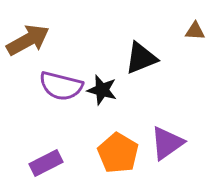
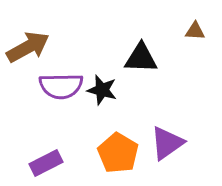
brown arrow: moved 7 px down
black triangle: rotated 24 degrees clockwise
purple semicircle: rotated 15 degrees counterclockwise
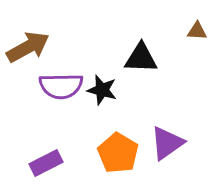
brown triangle: moved 2 px right
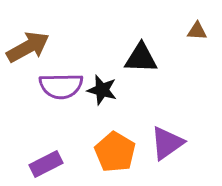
orange pentagon: moved 3 px left, 1 px up
purple rectangle: moved 1 px down
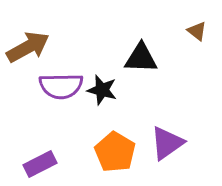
brown triangle: rotated 35 degrees clockwise
purple rectangle: moved 6 px left
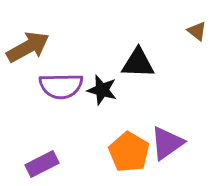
black triangle: moved 3 px left, 5 px down
orange pentagon: moved 14 px right
purple rectangle: moved 2 px right
